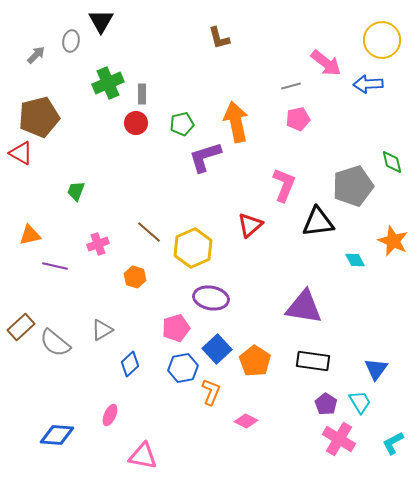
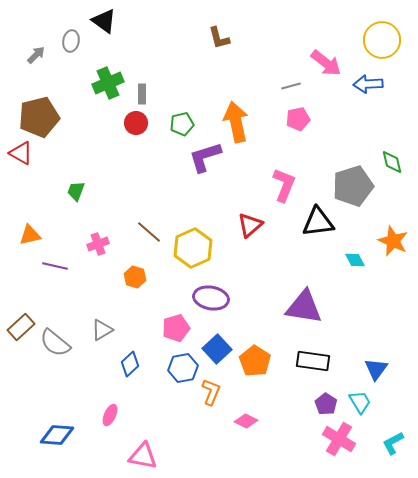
black triangle at (101, 21): moved 3 px right; rotated 24 degrees counterclockwise
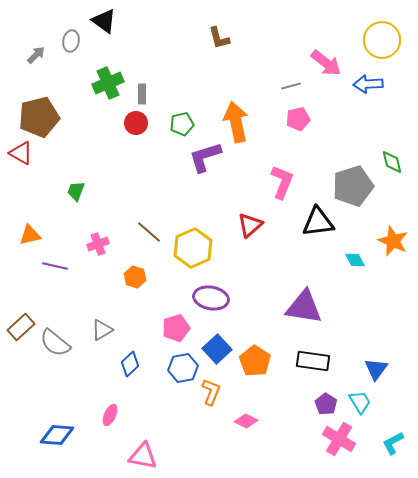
pink L-shape at (284, 185): moved 2 px left, 3 px up
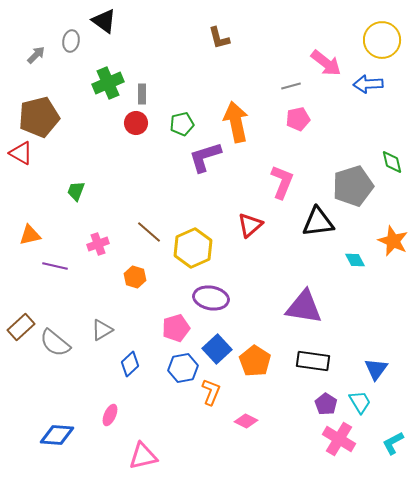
pink triangle at (143, 456): rotated 24 degrees counterclockwise
